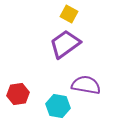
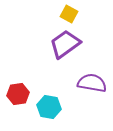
purple semicircle: moved 6 px right, 2 px up
cyan hexagon: moved 9 px left, 1 px down
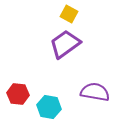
purple semicircle: moved 3 px right, 9 px down
red hexagon: rotated 15 degrees clockwise
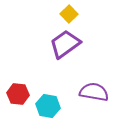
yellow square: rotated 18 degrees clockwise
purple semicircle: moved 1 px left
cyan hexagon: moved 1 px left, 1 px up
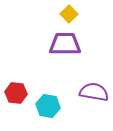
purple trapezoid: rotated 36 degrees clockwise
red hexagon: moved 2 px left, 1 px up
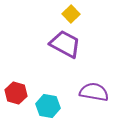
yellow square: moved 2 px right
purple trapezoid: rotated 28 degrees clockwise
red hexagon: rotated 10 degrees clockwise
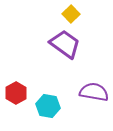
purple trapezoid: rotated 8 degrees clockwise
red hexagon: rotated 15 degrees clockwise
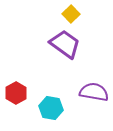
cyan hexagon: moved 3 px right, 2 px down
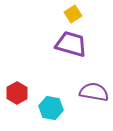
yellow square: moved 2 px right; rotated 12 degrees clockwise
purple trapezoid: moved 6 px right; rotated 20 degrees counterclockwise
red hexagon: moved 1 px right
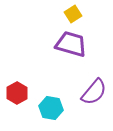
purple semicircle: rotated 120 degrees clockwise
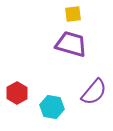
yellow square: rotated 24 degrees clockwise
cyan hexagon: moved 1 px right, 1 px up
